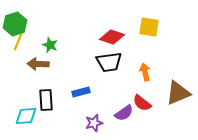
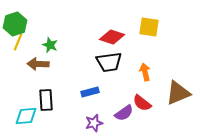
blue rectangle: moved 9 px right
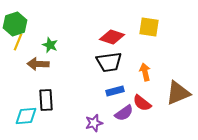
blue rectangle: moved 25 px right, 1 px up
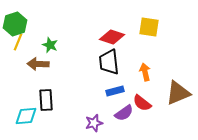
black trapezoid: rotated 92 degrees clockwise
